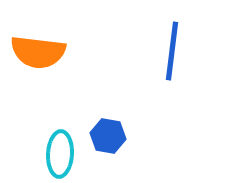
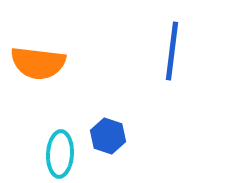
orange semicircle: moved 11 px down
blue hexagon: rotated 8 degrees clockwise
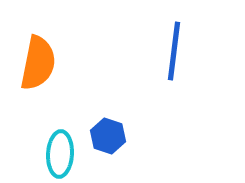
blue line: moved 2 px right
orange semicircle: rotated 86 degrees counterclockwise
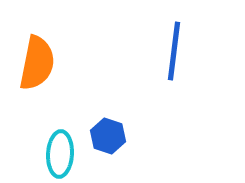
orange semicircle: moved 1 px left
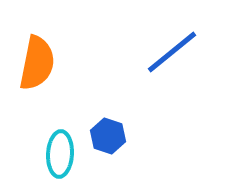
blue line: moved 2 px left, 1 px down; rotated 44 degrees clockwise
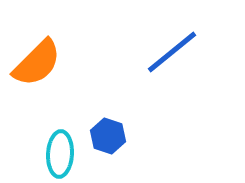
orange semicircle: rotated 34 degrees clockwise
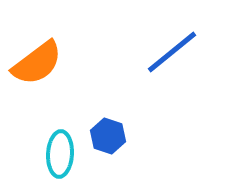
orange semicircle: rotated 8 degrees clockwise
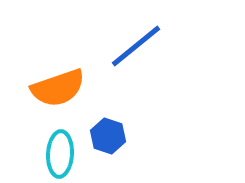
blue line: moved 36 px left, 6 px up
orange semicircle: moved 21 px right, 25 px down; rotated 18 degrees clockwise
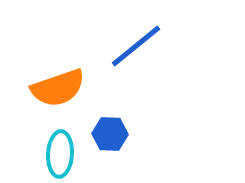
blue hexagon: moved 2 px right, 2 px up; rotated 16 degrees counterclockwise
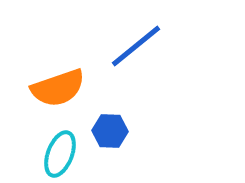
blue hexagon: moved 3 px up
cyan ellipse: rotated 18 degrees clockwise
